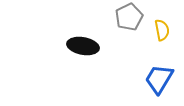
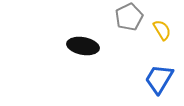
yellow semicircle: rotated 20 degrees counterclockwise
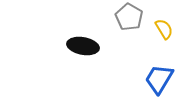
gray pentagon: rotated 16 degrees counterclockwise
yellow semicircle: moved 2 px right, 1 px up
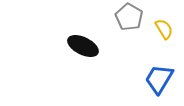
black ellipse: rotated 16 degrees clockwise
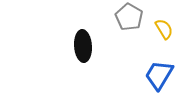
black ellipse: rotated 60 degrees clockwise
blue trapezoid: moved 4 px up
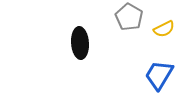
yellow semicircle: rotated 95 degrees clockwise
black ellipse: moved 3 px left, 3 px up
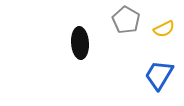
gray pentagon: moved 3 px left, 3 px down
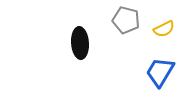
gray pentagon: rotated 16 degrees counterclockwise
blue trapezoid: moved 1 px right, 3 px up
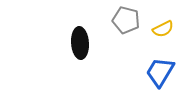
yellow semicircle: moved 1 px left
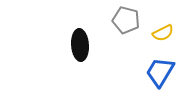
yellow semicircle: moved 4 px down
black ellipse: moved 2 px down
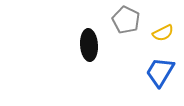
gray pentagon: rotated 12 degrees clockwise
black ellipse: moved 9 px right
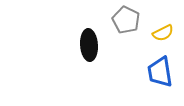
blue trapezoid: rotated 40 degrees counterclockwise
